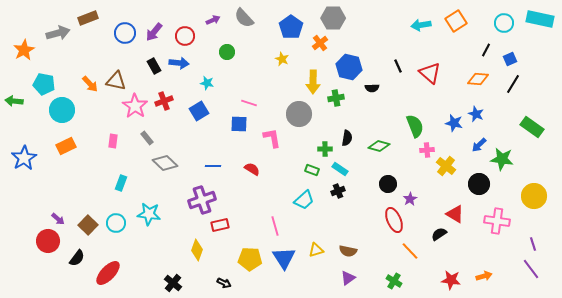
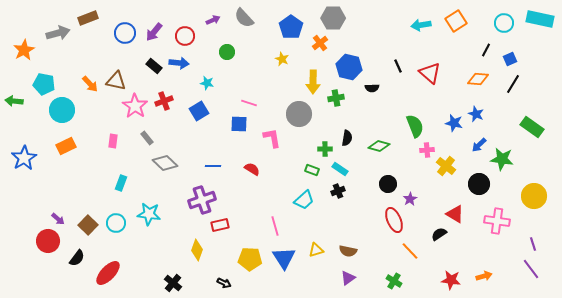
black rectangle at (154, 66): rotated 21 degrees counterclockwise
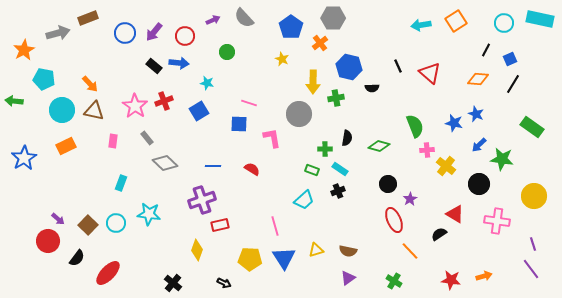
brown triangle at (116, 81): moved 22 px left, 30 px down
cyan pentagon at (44, 84): moved 5 px up
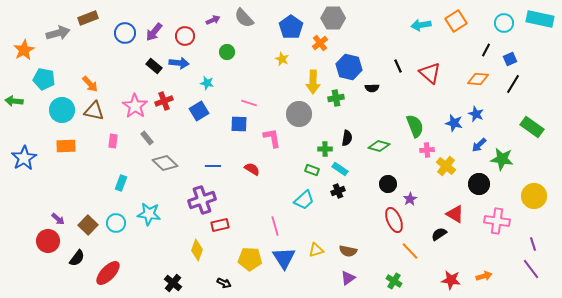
orange rectangle at (66, 146): rotated 24 degrees clockwise
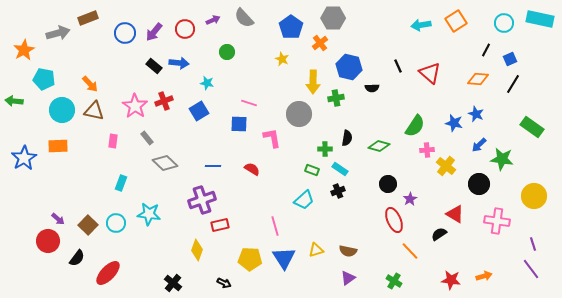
red circle at (185, 36): moved 7 px up
green semicircle at (415, 126): rotated 55 degrees clockwise
orange rectangle at (66, 146): moved 8 px left
